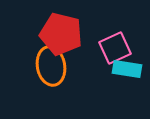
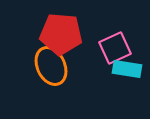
red pentagon: rotated 9 degrees counterclockwise
orange ellipse: rotated 15 degrees counterclockwise
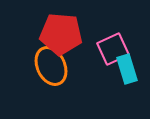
pink square: moved 2 px left, 1 px down
cyan rectangle: rotated 64 degrees clockwise
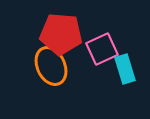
pink square: moved 11 px left
cyan rectangle: moved 2 px left
